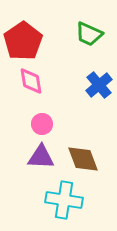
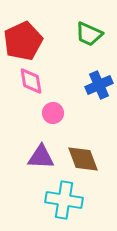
red pentagon: rotated 9 degrees clockwise
blue cross: rotated 16 degrees clockwise
pink circle: moved 11 px right, 11 px up
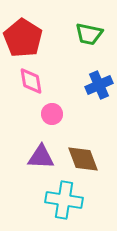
green trapezoid: rotated 12 degrees counterclockwise
red pentagon: moved 3 px up; rotated 15 degrees counterclockwise
pink circle: moved 1 px left, 1 px down
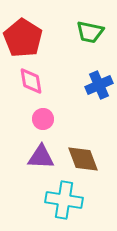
green trapezoid: moved 1 px right, 2 px up
pink circle: moved 9 px left, 5 px down
